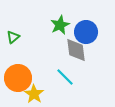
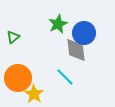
green star: moved 2 px left, 1 px up
blue circle: moved 2 px left, 1 px down
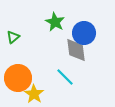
green star: moved 3 px left, 2 px up; rotated 18 degrees counterclockwise
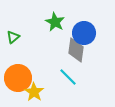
gray diamond: rotated 15 degrees clockwise
cyan line: moved 3 px right
yellow star: moved 2 px up
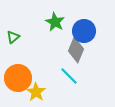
blue circle: moved 2 px up
gray diamond: rotated 15 degrees clockwise
cyan line: moved 1 px right, 1 px up
yellow star: moved 2 px right
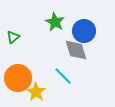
gray diamond: rotated 40 degrees counterclockwise
cyan line: moved 6 px left
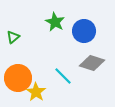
gray diamond: moved 16 px right, 13 px down; rotated 55 degrees counterclockwise
